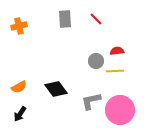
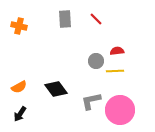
orange cross: rotated 28 degrees clockwise
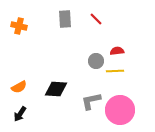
black diamond: rotated 50 degrees counterclockwise
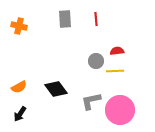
red line: rotated 40 degrees clockwise
black diamond: rotated 50 degrees clockwise
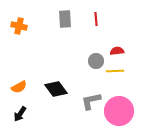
pink circle: moved 1 px left, 1 px down
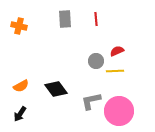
red semicircle: rotated 16 degrees counterclockwise
orange semicircle: moved 2 px right, 1 px up
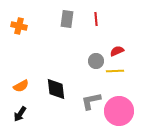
gray rectangle: moved 2 px right; rotated 12 degrees clockwise
black diamond: rotated 30 degrees clockwise
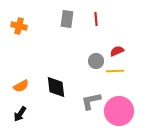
black diamond: moved 2 px up
